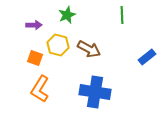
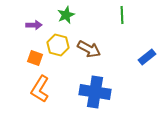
green star: moved 1 px left
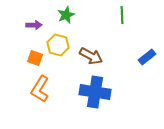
brown arrow: moved 2 px right, 7 px down
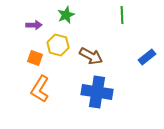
blue cross: moved 2 px right
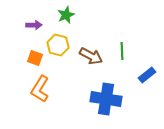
green line: moved 36 px down
blue rectangle: moved 18 px down
blue cross: moved 9 px right, 7 px down
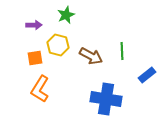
orange square: rotated 28 degrees counterclockwise
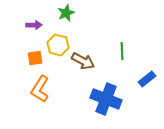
green star: moved 2 px up
brown arrow: moved 8 px left, 5 px down
blue rectangle: moved 4 px down
blue cross: rotated 12 degrees clockwise
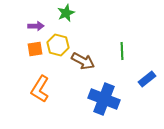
purple arrow: moved 2 px right, 1 px down
orange square: moved 9 px up
blue cross: moved 2 px left
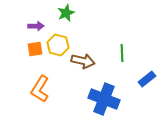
green line: moved 2 px down
brown arrow: rotated 15 degrees counterclockwise
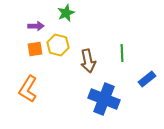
brown arrow: moved 5 px right; rotated 65 degrees clockwise
orange L-shape: moved 12 px left
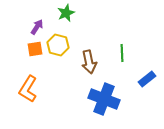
purple arrow: moved 1 px right, 1 px down; rotated 56 degrees counterclockwise
brown arrow: moved 1 px right, 1 px down
